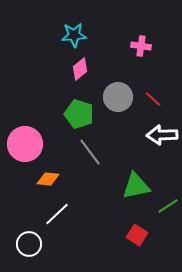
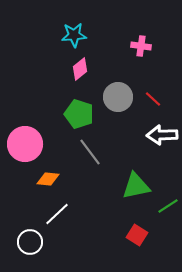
white circle: moved 1 px right, 2 px up
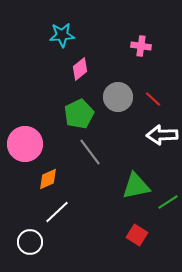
cyan star: moved 12 px left
green pentagon: rotated 28 degrees clockwise
orange diamond: rotated 30 degrees counterclockwise
green line: moved 4 px up
white line: moved 2 px up
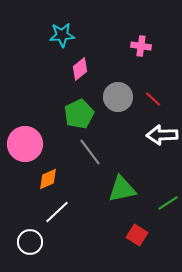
green triangle: moved 14 px left, 3 px down
green line: moved 1 px down
